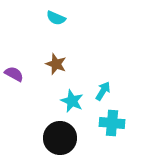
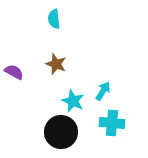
cyan semicircle: moved 2 px left, 1 px down; rotated 60 degrees clockwise
purple semicircle: moved 2 px up
cyan star: moved 1 px right
black circle: moved 1 px right, 6 px up
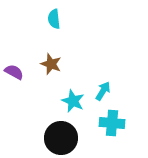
brown star: moved 5 px left
black circle: moved 6 px down
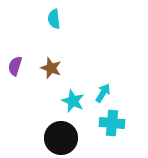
brown star: moved 4 px down
purple semicircle: moved 1 px right, 6 px up; rotated 102 degrees counterclockwise
cyan arrow: moved 2 px down
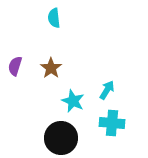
cyan semicircle: moved 1 px up
brown star: rotated 15 degrees clockwise
cyan arrow: moved 4 px right, 3 px up
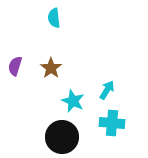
black circle: moved 1 px right, 1 px up
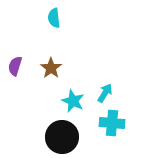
cyan arrow: moved 2 px left, 3 px down
